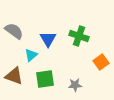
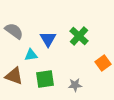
green cross: rotated 24 degrees clockwise
cyan triangle: rotated 32 degrees clockwise
orange square: moved 2 px right, 1 px down
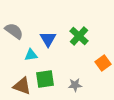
brown triangle: moved 8 px right, 10 px down
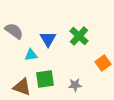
brown triangle: moved 1 px down
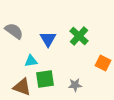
cyan triangle: moved 6 px down
orange square: rotated 28 degrees counterclockwise
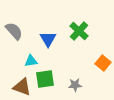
gray semicircle: rotated 12 degrees clockwise
green cross: moved 5 px up
orange square: rotated 14 degrees clockwise
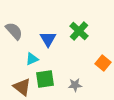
cyan triangle: moved 1 px right, 2 px up; rotated 16 degrees counterclockwise
brown triangle: rotated 18 degrees clockwise
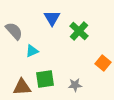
blue triangle: moved 4 px right, 21 px up
cyan triangle: moved 8 px up
brown triangle: rotated 42 degrees counterclockwise
